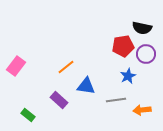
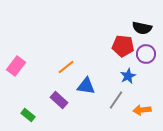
red pentagon: rotated 15 degrees clockwise
gray line: rotated 48 degrees counterclockwise
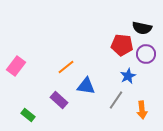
red pentagon: moved 1 px left, 1 px up
orange arrow: rotated 90 degrees counterclockwise
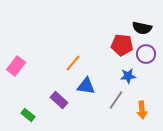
orange line: moved 7 px right, 4 px up; rotated 12 degrees counterclockwise
blue star: rotated 21 degrees clockwise
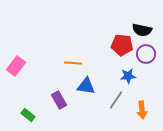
black semicircle: moved 2 px down
orange line: rotated 54 degrees clockwise
purple rectangle: rotated 18 degrees clockwise
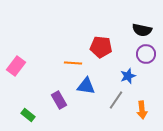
red pentagon: moved 21 px left, 2 px down
blue star: rotated 14 degrees counterclockwise
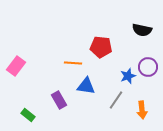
purple circle: moved 2 px right, 13 px down
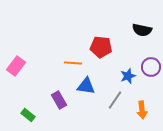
purple circle: moved 3 px right
gray line: moved 1 px left
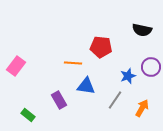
orange arrow: moved 2 px up; rotated 144 degrees counterclockwise
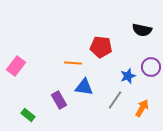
blue triangle: moved 2 px left, 1 px down
